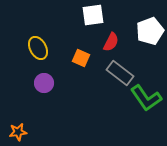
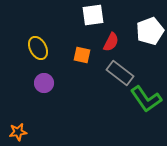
orange square: moved 1 px right, 3 px up; rotated 12 degrees counterclockwise
green L-shape: moved 1 px down
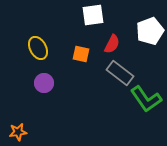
red semicircle: moved 1 px right, 2 px down
orange square: moved 1 px left, 1 px up
